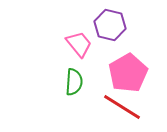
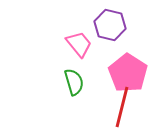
pink pentagon: rotated 9 degrees counterclockwise
green semicircle: rotated 20 degrees counterclockwise
red line: rotated 72 degrees clockwise
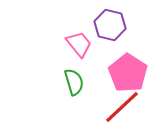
red line: rotated 33 degrees clockwise
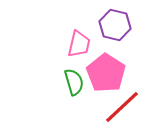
purple hexagon: moved 5 px right
pink trapezoid: rotated 52 degrees clockwise
pink pentagon: moved 22 px left
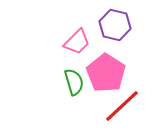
pink trapezoid: moved 2 px left, 2 px up; rotated 32 degrees clockwise
red line: moved 1 px up
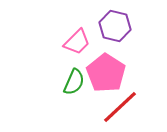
purple hexagon: moved 1 px down
green semicircle: rotated 40 degrees clockwise
red line: moved 2 px left, 1 px down
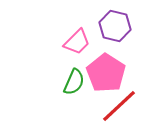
red line: moved 1 px left, 1 px up
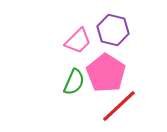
purple hexagon: moved 2 px left, 4 px down
pink trapezoid: moved 1 px right, 1 px up
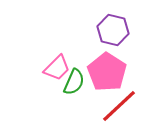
pink trapezoid: moved 21 px left, 27 px down
pink pentagon: moved 1 px right, 1 px up
